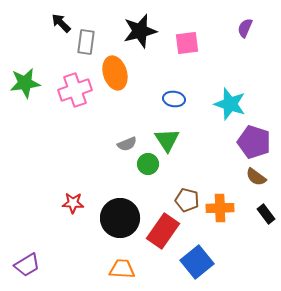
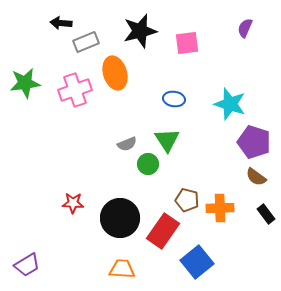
black arrow: rotated 40 degrees counterclockwise
gray rectangle: rotated 60 degrees clockwise
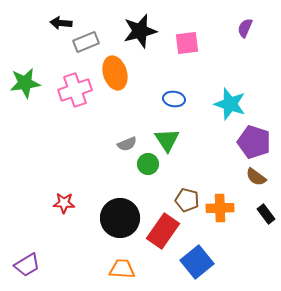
red star: moved 9 px left
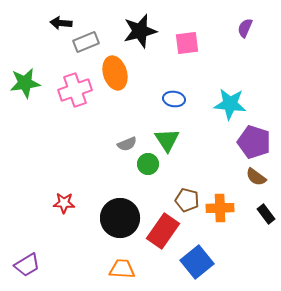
cyan star: rotated 12 degrees counterclockwise
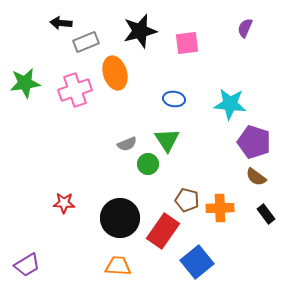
orange trapezoid: moved 4 px left, 3 px up
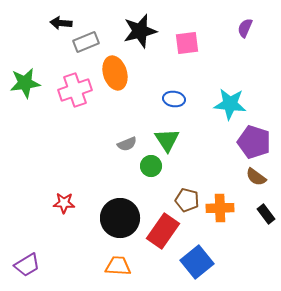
green circle: moved 3 px right, 2 px down
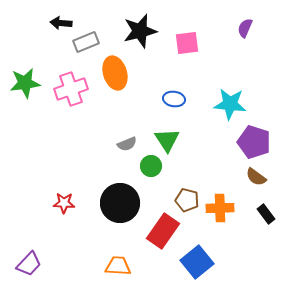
pink cross: moved 4 px left, 1 px up
black circle: moved 15 px up
purple trapezoid: moved 2 px right, 1 px up; rotated 16 degrees counterclockwise
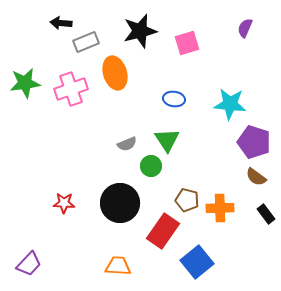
pink square: rotated 10 degrees counterclockwise
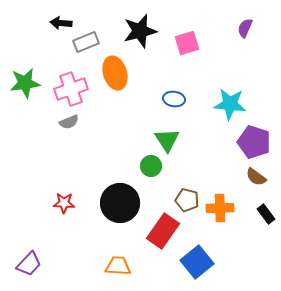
gray semicircle: moved 58 px left, 22 px up
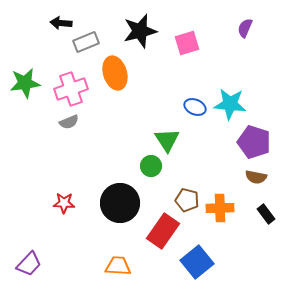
blue ellipse: moved 21 px right, 8 px down; rotated 15 degrees clockwise
brown semicircle: rotated 25 degrees counterclockwise
